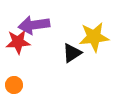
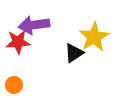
yellow star: rotated 24 degrees counterclockwise
black triangle: moved 2 px right
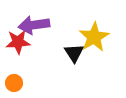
black triangle: rotated 30 degrees counterclockwise
orange circle: moved 2 px up
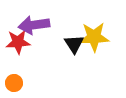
yellow star: rotated 28 degrees clockwise
black triangle: moved 9 px up
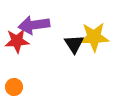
red star: moved 1 px left, 1 px up
orange circle: moved 4 px down
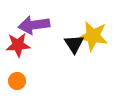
yellow star: moved 1 px left, 1 px up; rotated 12 degrees clockwise
red star: moved 1 px right, 4 px down
orange circle: moved 3 px right, 6 px up
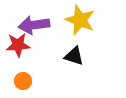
yellow star: moved 13 px left, 16 px up; rotated 12 degrees clockwise
black triangle: moved 12 px down; rotated 40 degrees counterclockwise
orange circle: moved 6 px right
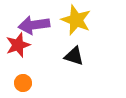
yellow star: moved 4 px left
red star: rotated 15 degrees counterclockwise
orange circle: moved 2 px down
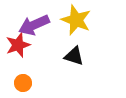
purple arrow: rotated 16 degrees counterclockwise
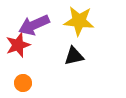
yellow star: moved 3 px right, 1 px down; rotated 16 degrees counterclockwise
black triangle: rotated 30 degrees counterclockwise
